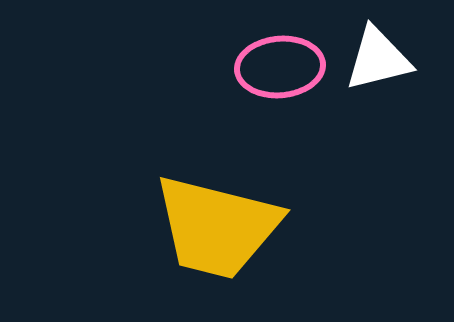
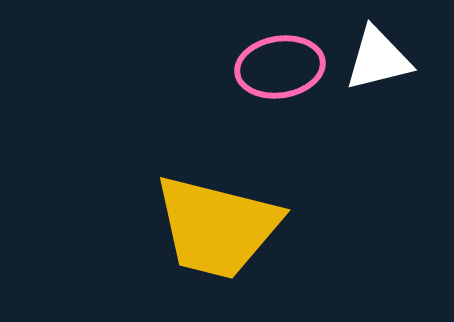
pink ellipse: rotated 4 degrees counterclockwise
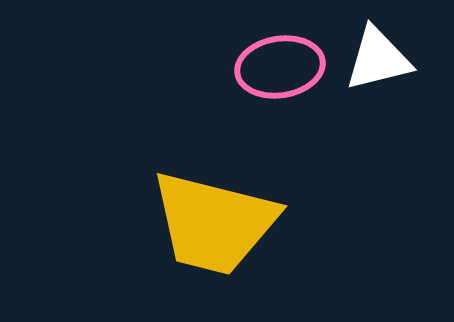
yellow trapezoid: moved 3 px left, 4 px up
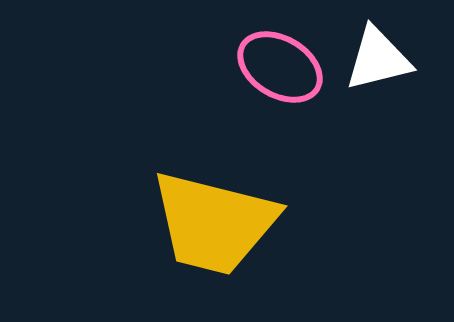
pink ellipse: rotated 40 degrees clockwise
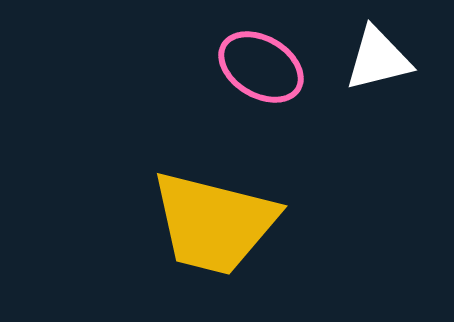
pink ellipse: moved 19 px left
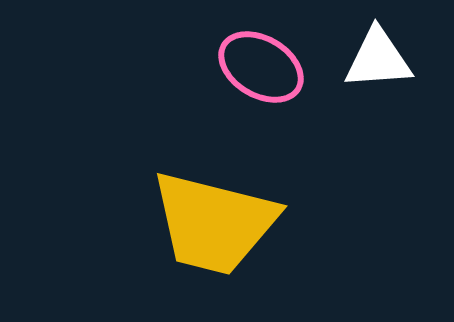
white triangle: rotated 10 degrees clockwise
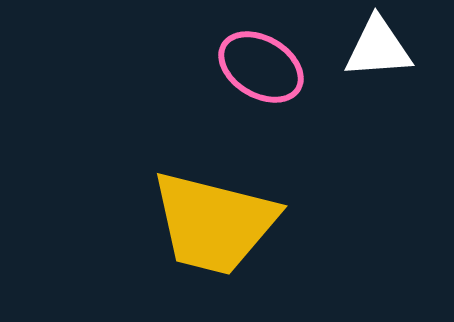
white triangle: moved 11 px up
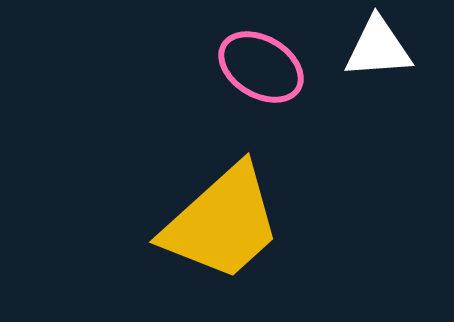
yellow trapezoid: moved 8 px right; rotated 56 degrees counterclockwise
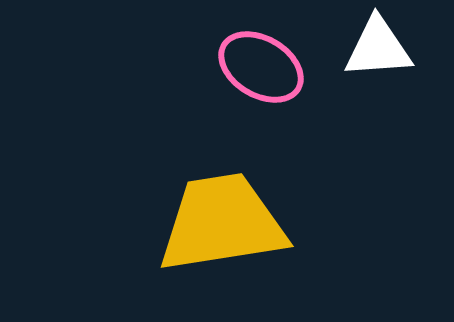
yellow trapezoid: rotated 147 degrees counterclockwise
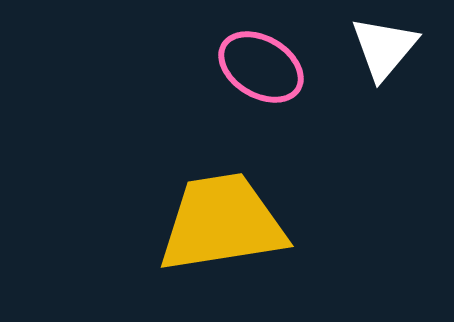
white triangle: moved 6 px right; rotated 46 degrees counterclockwise
